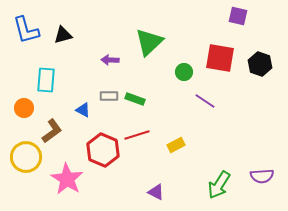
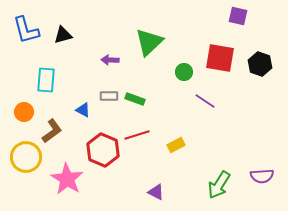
orange circle: moved 4 px down
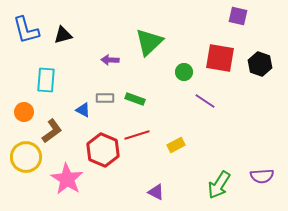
gray rectangle: moved 4 px left, 2 px down
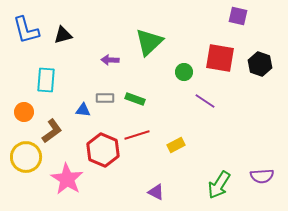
blue triangle: rotated 21 degrees counterclockwise
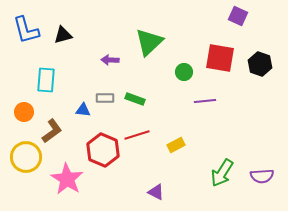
purple square: rotated 12 degrees clockwise
purple line: rotated 40 degrees counterclockwise
green arrow: moved 3 px right, 12 px up
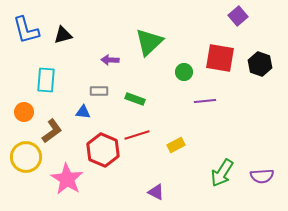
purple square: rotated 24 degrees clockwise
gray rectangle: moved 6 px left, 7 px up
blue triangle: moved 2 px down
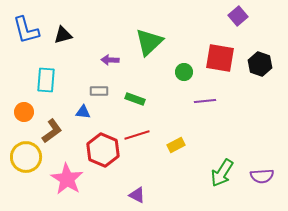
purple triangle: moved 19 px left, 3 px down
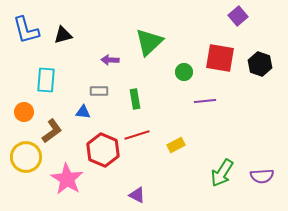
green rectangle: rotated 60 degrees clockwise
